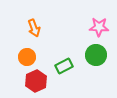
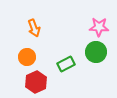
green circle: moved 3 px up
green rectangle: moved 2 px right, 2 px up
red hexagon: moved 1 px down
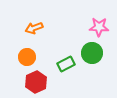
orange arrow: rotated 90 degrees clockwise
green circle: moved 4 px left, 1 px down
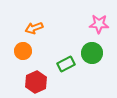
pink star: moved 3 px up
orange circle: moved 4 px left, 6 px up
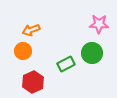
orange arrow: moved 3 px left, 2 px down
red hexagon: moved 3 px left
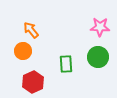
pink star: moved 1 px right, 3 px down
orange arrow: rotated 72 degrees clockwise
green circle: moved 6 px right, 4 px down
green rectangle: rotated 66 degrees counterclockwise
